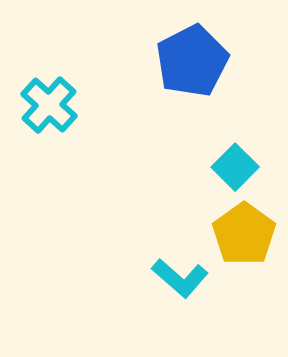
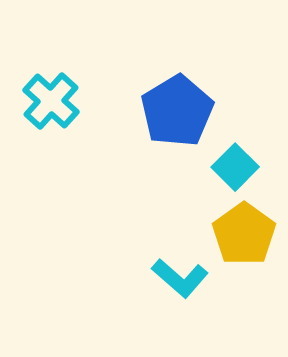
blue pentagon: moved 15 px left, 50 px down; rotated 4 degrees counterclockwise
cyan cross: moved 2 px right, 4 px up
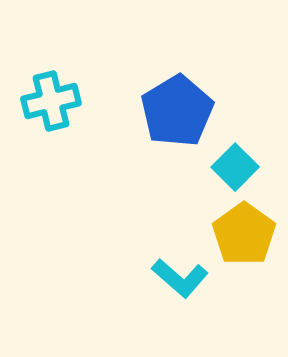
cyan cross: rotated 34 degrees clockwise
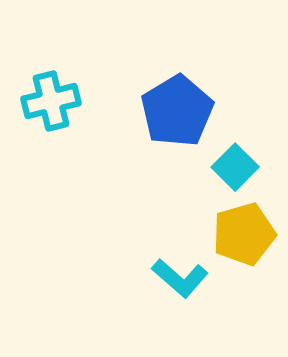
yellow pentagon: rotated 20 degrees clockwise
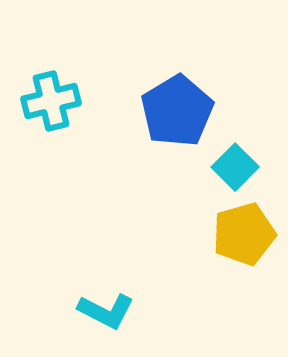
cyan L-shape: moved 74 px left, 33 px down; rotated 14 degrees counterclockwise
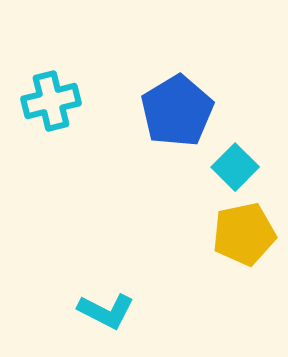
yellow pentagon: rotated 4 degrees clockwise
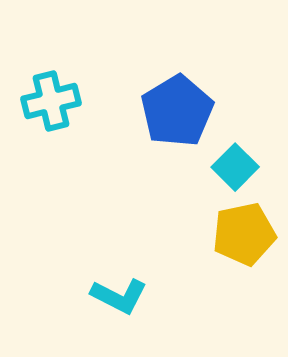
cyan L-shape: moved 13 px right, 15 px up
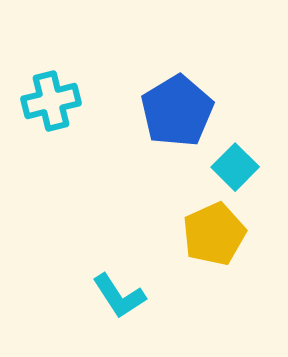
yellow pentagon: moved 30 px left; rotated 12 degrees counterclockwise
cyan L-shape: rotated 30 degrees clockwise
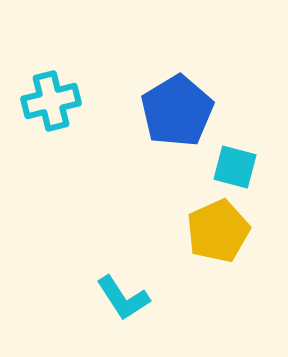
cyan square: rotated 30 degrees counterclockwise
yellow pentagon: moved 4 px right, 3 px up
cyan L-shape: moved 4 px right, 2 px down
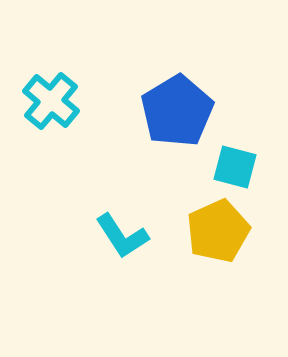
cyan cross: rotated 36 degrees counterclockwise
cyan L-shape: moved 1 px left, 62 px up
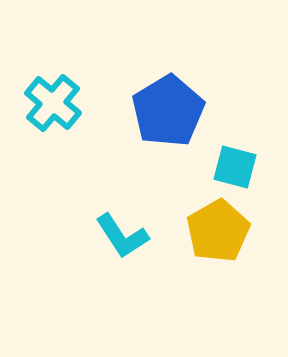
cyan cross: moved 2 px right, 2 px down
blue pentagon: moved 9 px left
yellow pentagon: rotated 6 degrees counterclockwise
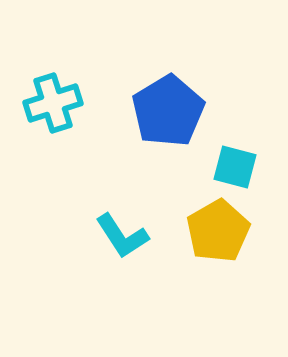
cyan cross: rotated 32 degrees clockwise
